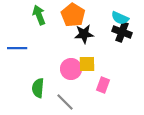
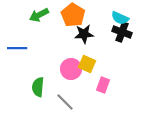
green arrow: rotated 96 degrees counterclockwise
yellow square: rotated 24 degrees clockwise
green semicircle: moved 1 px up
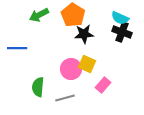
pink rectangle: rotated 21 degrees clockwise
gray line: moved 4 px up; rotated 60 degrees counterclockwise
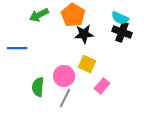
pink circle: moved 7 px left, 7 px down
pink rectangle: moved 1 px left, 1 px down
gray line: rotated 48 degrees counterclockwise
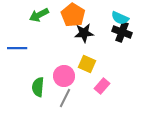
black star: moved 1 px up
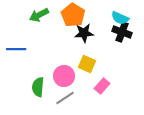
blue line: moved 1 px left, 1 px down
gray line: rotated 30 degrees clockwise
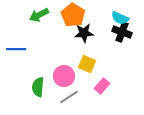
gray line: moved 4 px right, 1 px up
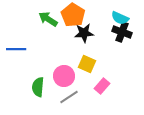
green arrow: moved 9 px right, 4 px down; rotated 60 degrees clockwise
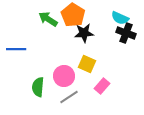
black cross: moved 4 px right, 1 px down
